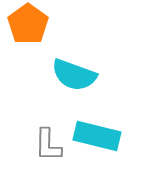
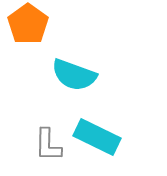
cyan rectangle: moved 1 px down; rotated 12 degrees clockwise
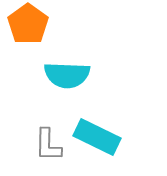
cyan semicircle: moved 7 px left; rotated 18 degrees counterclockwise
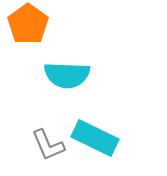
cyan rectangle: moved 2 px left, 1 px down
gray L-shape: rotated 24 degrees counterclockwise
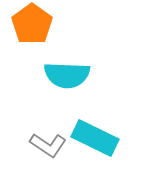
orange pentagon: moved 4 px right
gray L-shape: rotated 33 degrees counterclockwise
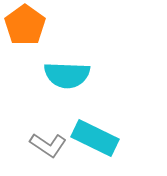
orange pentagon: moved 7 px left, 1 px down
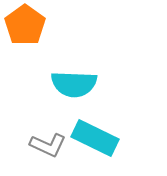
cyan semicircle: moved 7 px right, 9 px down
gray L-shape: rotated 9 degrees counterclockwise
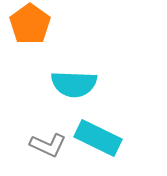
orange pentagon: moved 5 px right, 1 px up
cyan rectangle: moved 3 px right
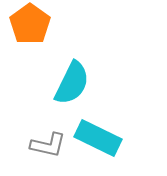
cyan semicircle: moved 2 px left, 1 px up; rotated 66 degrees counterclockwise
gray L-shape: rotated 12 degrees counterclockwise
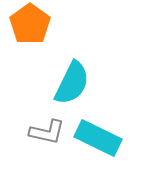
gray L-shape: moved 1 px left, 13 px up
